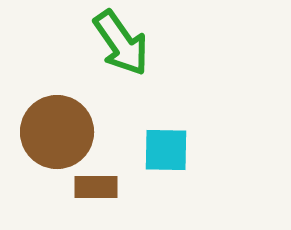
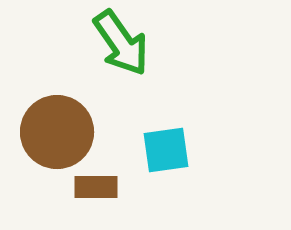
cyan square: rotated 9 degrees counterclockwise
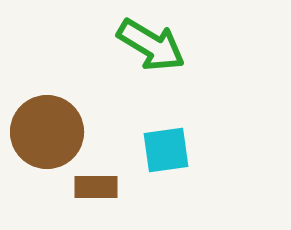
green arrow: moved 30 px right, 2 px down; rotated 24 degrees counterclockwise
brown circle: moved 10 px left
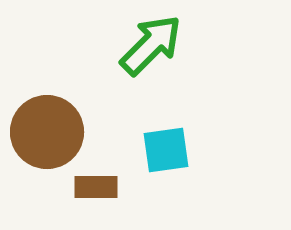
green arrow: rotated 76 degrees counterclockwise
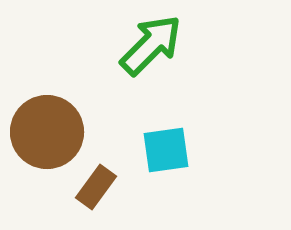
brown rectangle: rotated 54 degrees counterclockwise
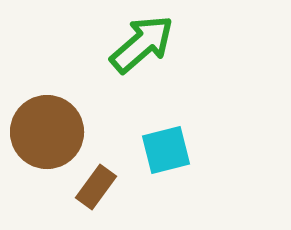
green arrow: moved 9 px left, 1 px up; rotated 4 degrees clockwise
cyan square: rotated 6 degrees counterclockwise
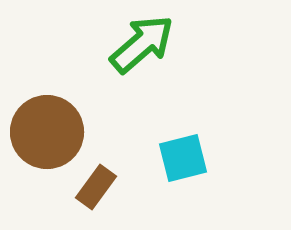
cyan square: moved 17 px right, 8 px down
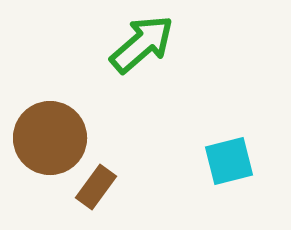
brown circle: moved 3 px right, 6 px down
cyan square: moved 46 px right, 3 px down
